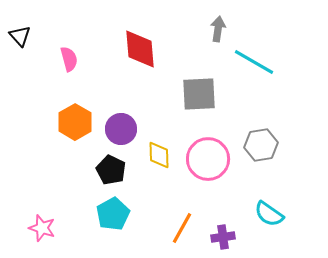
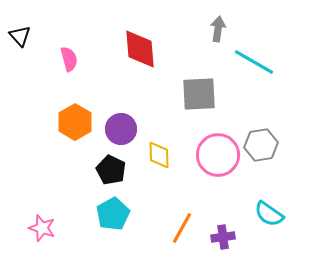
pink circle: moved 10 px right, 4 px up
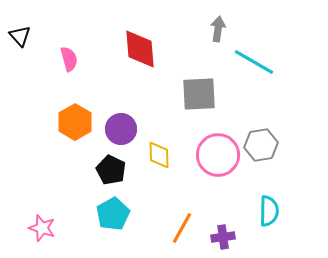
cyan semicircle: moved 3 px up; rotated 124 degrees counterclockwise
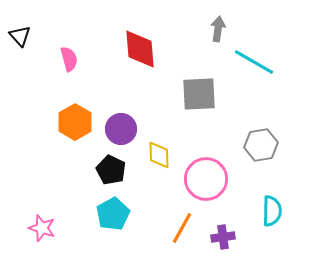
pink circle: moved 12 px left, 24 px down
cyan semicircle: moved 3 px right
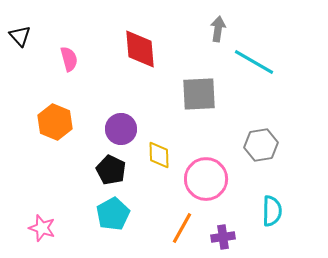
orange hexagon: moved 20 px left; rotated 8 degrees counterclockwise
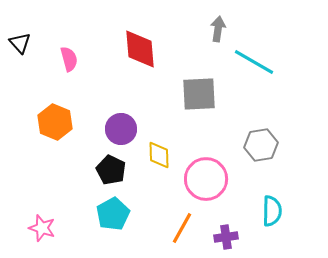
black triangle: moved 7 px down
purple cross: moved 3 px right
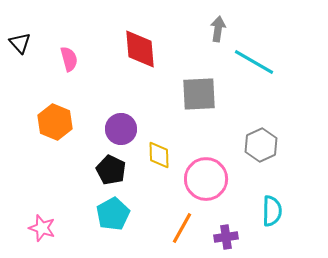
gray hexagon: rotated 16 degrees counterclockwise
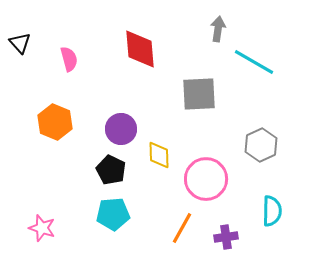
cyan pentagon: rotated 24 degrees clockwise
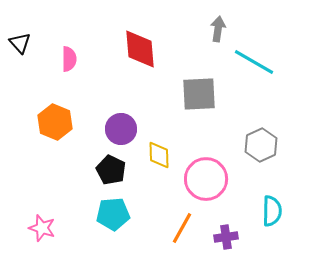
pink semicircle: rotated 15 degrees clockwise
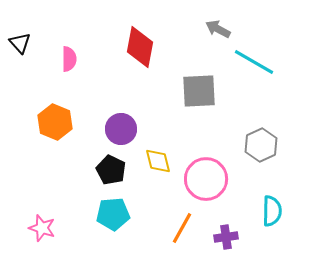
gray arrow: rotated 70 degrees counterclockwise
red diamond: moved 2 px up; rotated 15 degrees clockwise
gray square: moved 3 px up
yellow diamond: moved 1 px left, 6 px down; rotated 12 degrees counterclockwise
